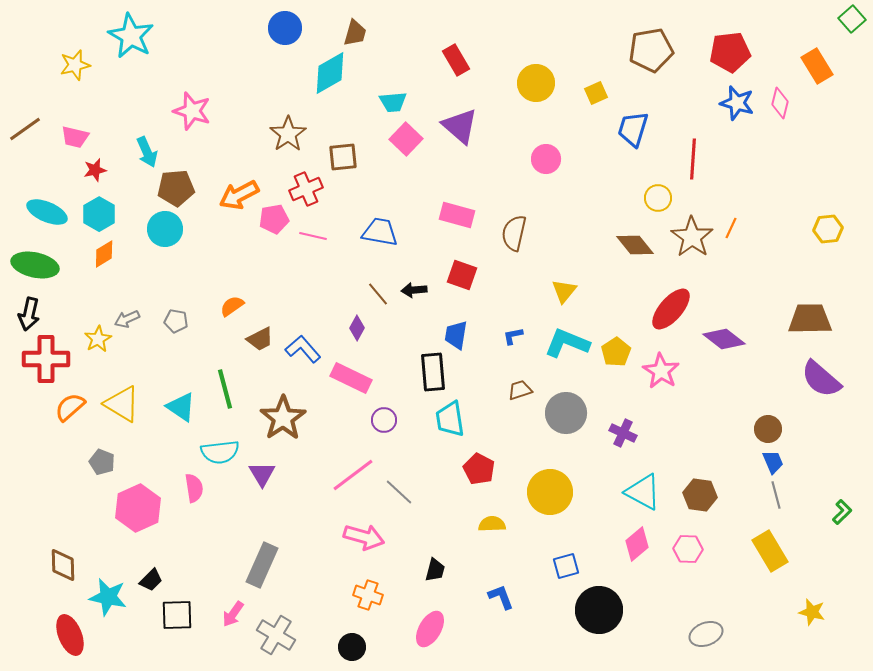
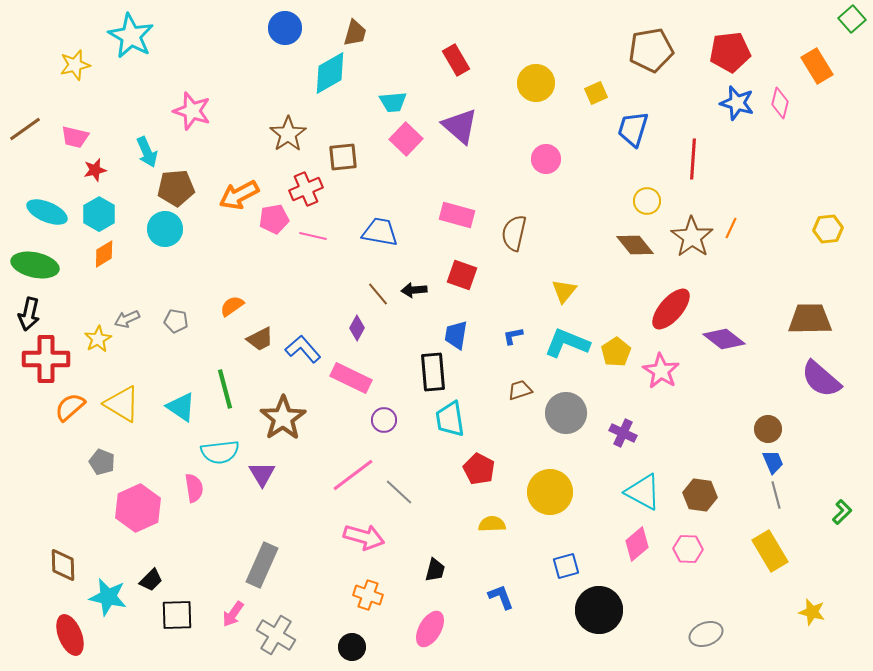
yellow circle at (658, 198): moved 11 px left, 3 px down
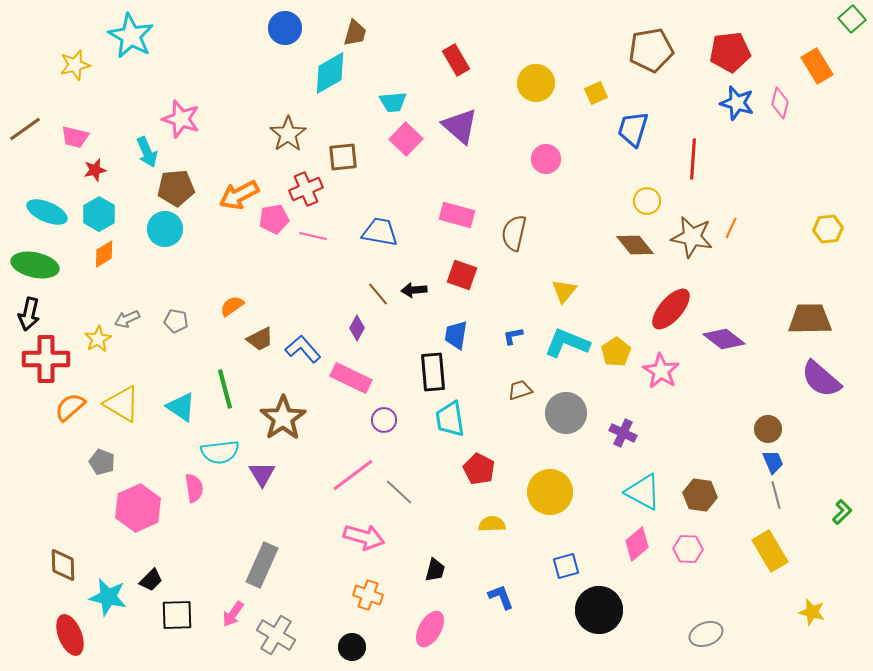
pink star at (192, 111): moved 11 px left, 8 px down
brown star at (692, 237): rotated 24 degrees counterclockwise
